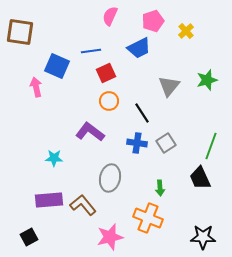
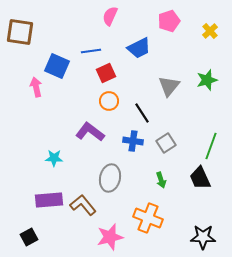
pink pentagon: moved 16 px right
yellow cross: moved 24 px right
blue cross: moved 4 px left, 2 px up
green arrow: moved 1 px right, 8 px up; rotated 14 degrees counterclockwise
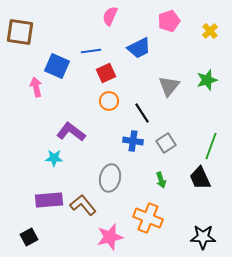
purple L-shape: moved 19 px left
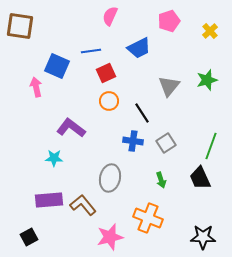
brown square: moved 6 px up
purple L-shape: moved 4 px up
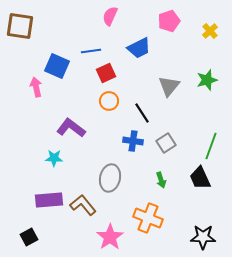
pink star: rotated 20 degrees counterclockwise
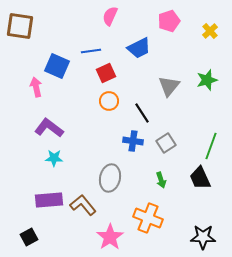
purple L-shape: moved 22 px left
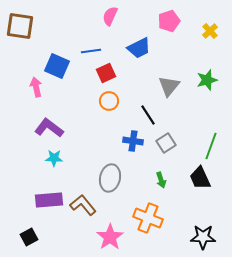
black line: moved 6 px right, 2 px down
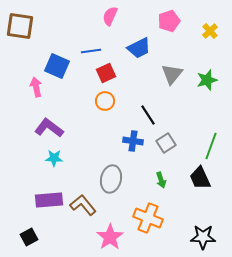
gray triangle: moved 3 px right, 12 px up
orange circle: moved 4 px left
gray ellipse: moved 1 px right, 1 px down
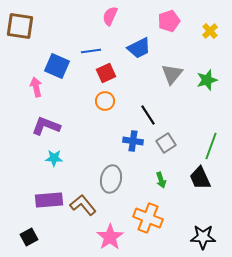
purple L-shape: moved 3 px left, 2 px up; rotated 16 degrees counterclockwise
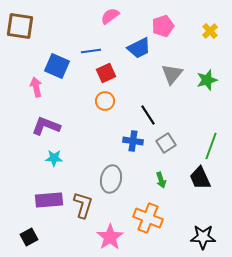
pink semicircle: rotated 30 degrees clockwise
pink pentagon: moved 6 px left, 5 px down
brown L-shape: rotated 56 degrees clockwise
